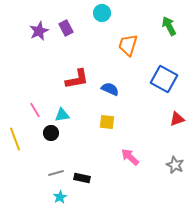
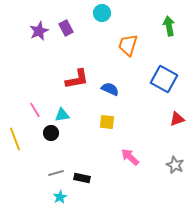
green arrow: rotated 18 degrees clockwise
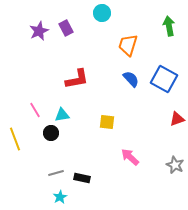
blue semicircle: moved 21 px right, 10 px up; rotated 24 degrees clockwise
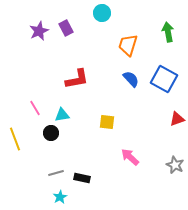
green arrow: moved 1 px left, 6 px down
pink line: moved 2 px up
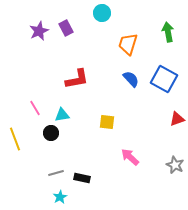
orange trapezoid: moved 1 px up
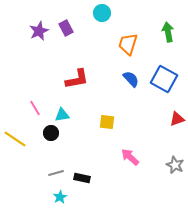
yellow line: rotated 35 degrees counterclockwise
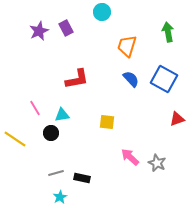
cyan circle: moved 1 px up
orange trapezoid: moved 1 px left, 2 px down
gray star: moved 18 px left, 2 px up
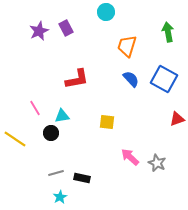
cyan circle: moved 4 px right
cyan triangle: moved 1 px down
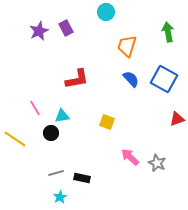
yellow square: rotated 14 degrees clockwise
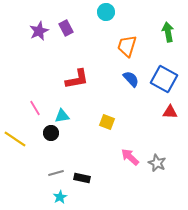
red triangle: moved 7 px left, 7 px up; rotated 21 degrees clockwise
